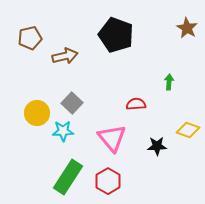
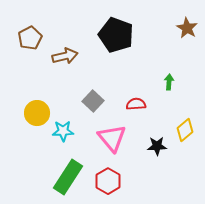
brown pentagon: rotated 15 degrees counterclockwise
gray square: moved 21 px right, 2 px up
yellow diamond: moved 3 px left; rotated 60 degrees counterclockwise
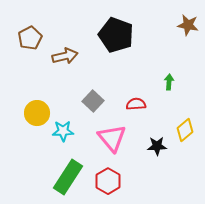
brown star: moved 1 px right, 3 px up; rotated 20 degrees counterclockwise
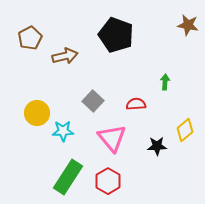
green arrow: moved 4 px left
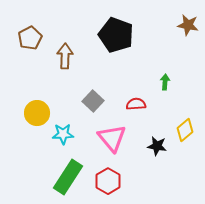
brown arrow: rotated 75 degrees counterclockwise
cyan star: moved 3 px down
black star: rotated 12 degrees clockwise
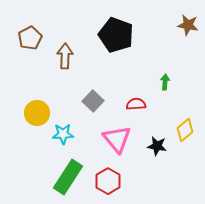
pink triangle: moved 5 px right, 1 px down
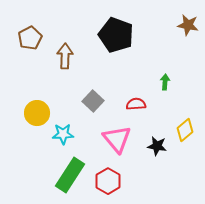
green rectangle: moved 2 px right, 2 px up
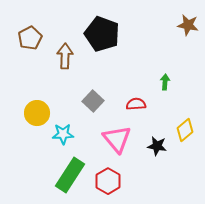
black pentagon: moved 14 px left, 1 px up
